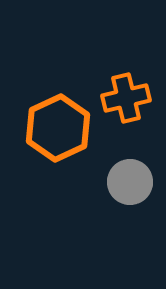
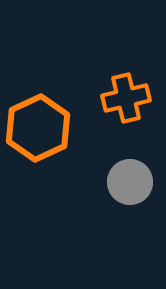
orange hexagon: moved 20 px left
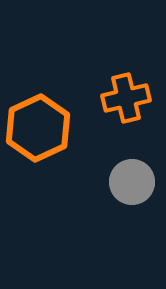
gray circle: moved 2 px right
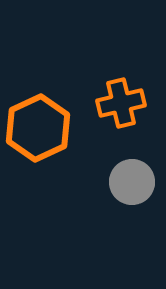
orange cross: moved 5 px left, 5 px down
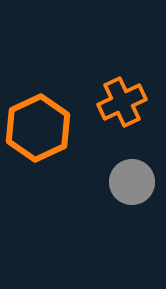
orange cross: moved 1 px right, 1 px up; rotated 12 degrees counterclockwise
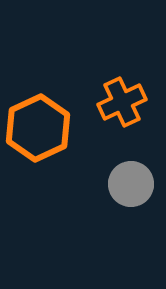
gray circle: moved 1 px left, 2 px down
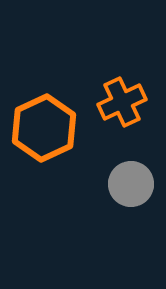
orange hexagon: moved 6 px right
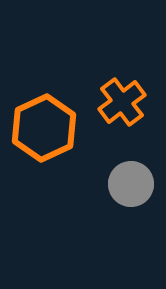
orange cross: rotated 12 degrees counterclockwise
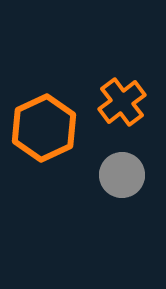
gray circle: moved 9 px left, 9 px up
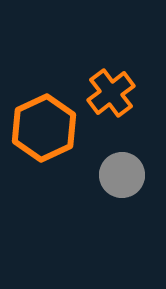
orange cross: moved 11 px left, 9 px up
